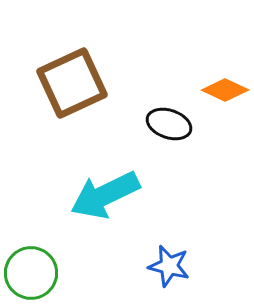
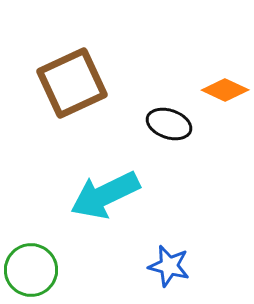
green circle: moved 3 px up
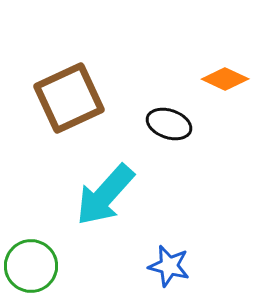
brown square: moved 3 px left, 15 px down
orange diamond: moved 11 px up
cyan arrow: rotated 22 degrees counterclockwise
green circle: moved 4 px up
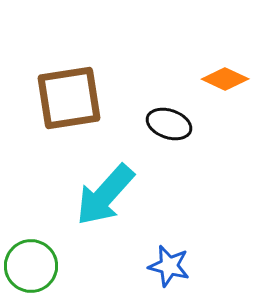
brown square: rotated 16 degrees clockwise
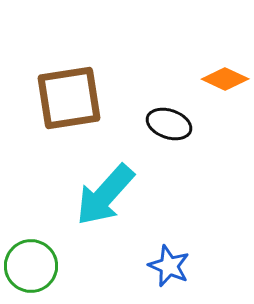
blue star: rotated 9 degrees clockwise
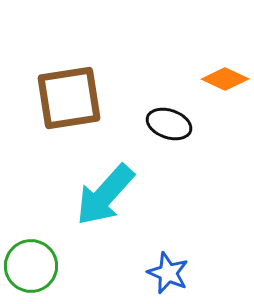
blue star: moved 1 px left, 7 px down
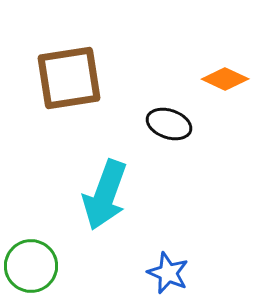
brown square: moved 20 px up
cyan arrow: rotated 22 degrees counterclockwise
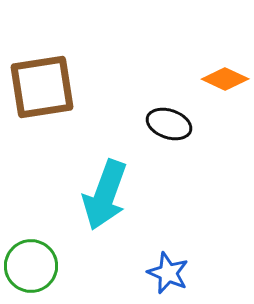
brown square: moved 27 px left, 9 px down
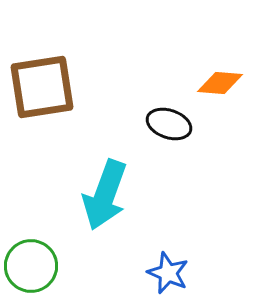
orange diamond: moved 5 px left, 4 px down; rotated 21 degrees counterclockwise
